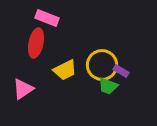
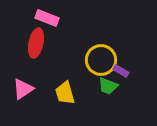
yellow circle: moved 1 px left, 5 px up
yellow trapezoid: moved 23 px down; rotated 100 degrees clockwise
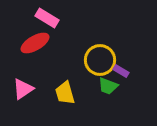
pink rectangle: rotated 10 degrees clockwise
red ellipse: moved 1 px left; rotated 48 degrees clockwise
yellow circle: moved 1 px left
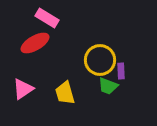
purple rectangle: rotated 56 degrees clockwise
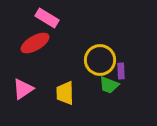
green trapezoid: moved 1 px right, 1 px up
yellow trapezoid: rotated 15 degrees clockwise
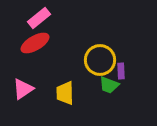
pink rectangle: moved 8 px left; rotated 70 degrees counterclockwise
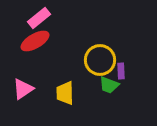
red ellipse: moved 2 px up
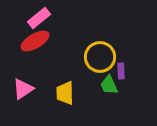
yellow circle: moved 3 px up
green trapezoid: rotated 45 degrees clockwise
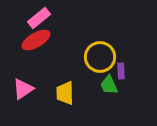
red ellipse: moved 1 px right, 1 px up
